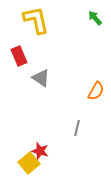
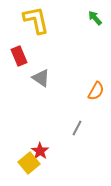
gray line: rotated 14 degrees clockwise
red star: rotated 18 degrees clockwise
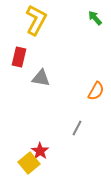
yellow L-shape: rotated 40 degrees clockwise
red rectangle: moved 1 px down; rotated 36 degrees clockwise
gray triangle: rotated 24 degrees counterclockwise
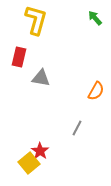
yellow L-shape: rotated 12 degrees counterclockwise
